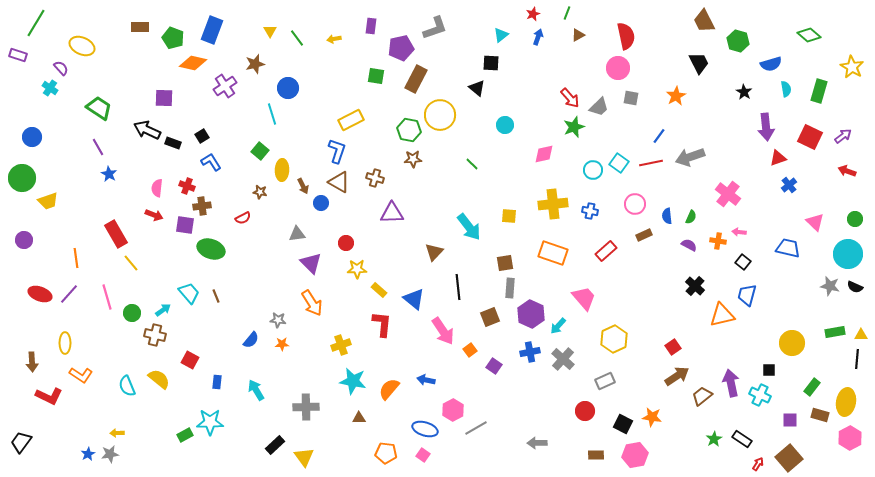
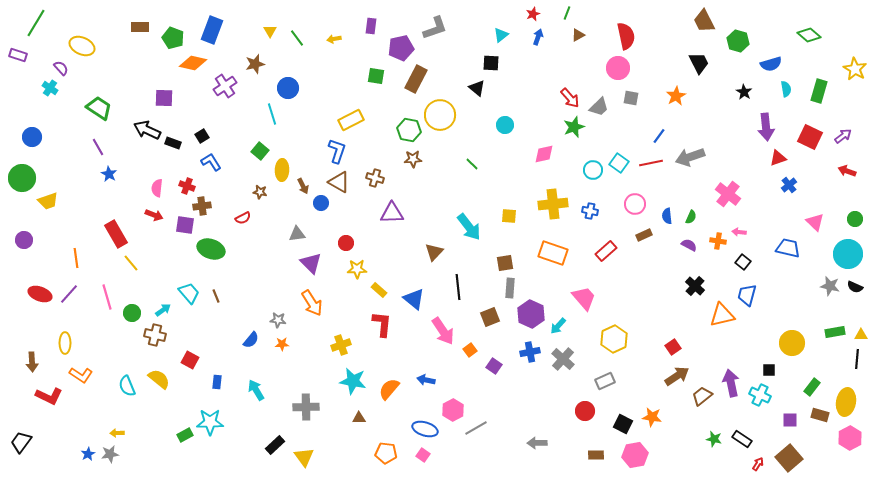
yellow star at (852, 67): moved 3 px right, 2 px down
green star at (714, 439): rotated 28 degrees counterclockwise
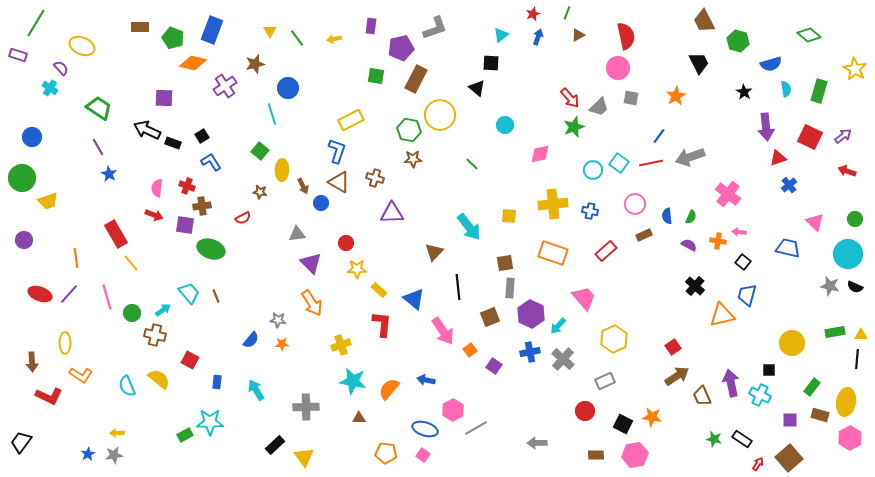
pink diamond at (544, 154): moved 4 px left
brown trapezoid at (702, 396): rotated 75 degrees counterclockwise
gray star at (110, 454): moved 4 px right, 1 px down
